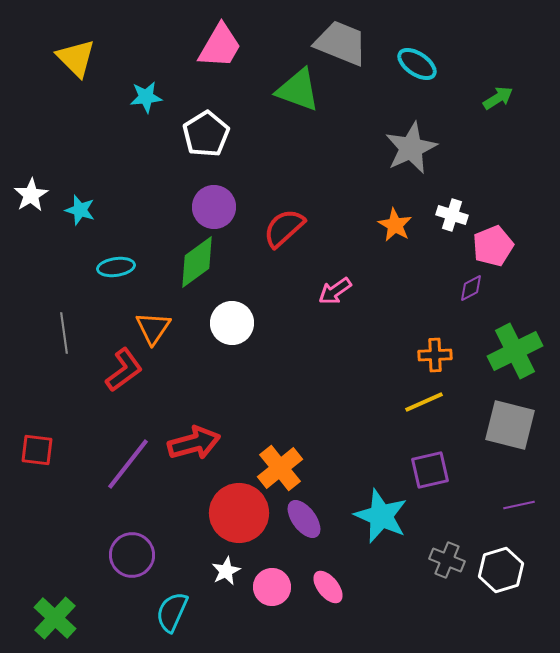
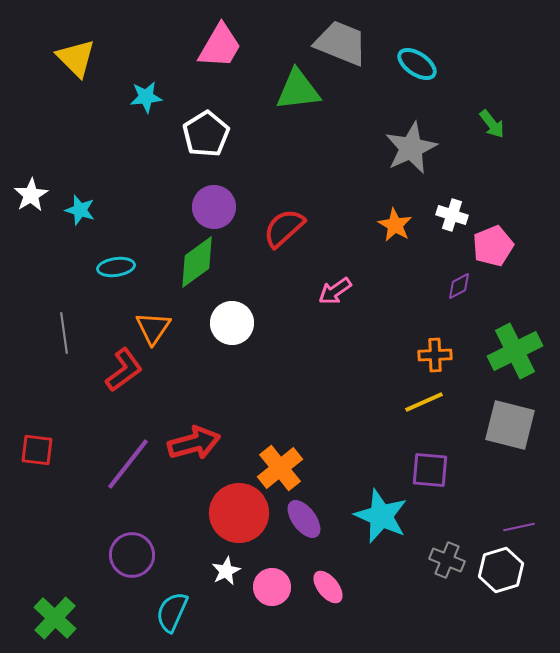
green triangle at (298, 90): rotated 27 degrees counterclockwise
green arrow at (498, 98): moved 6 px left, 26 px down; rotated 84 degrees clockwise
purple diamond at (471, 288): moved 12 px left, 2 px up
purple square at (430, 470): rotated 18 degrees clockwise
purple line at (519, 505): moved 22 px down
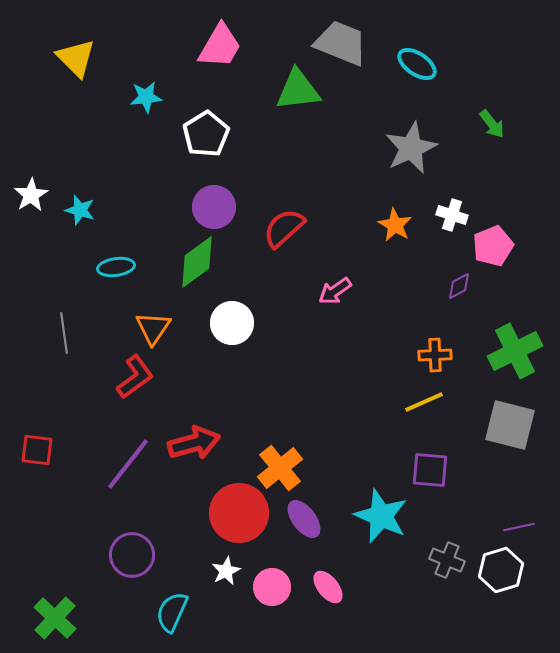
red L-shape at (124, 370): moved 11 px right, 7 px down
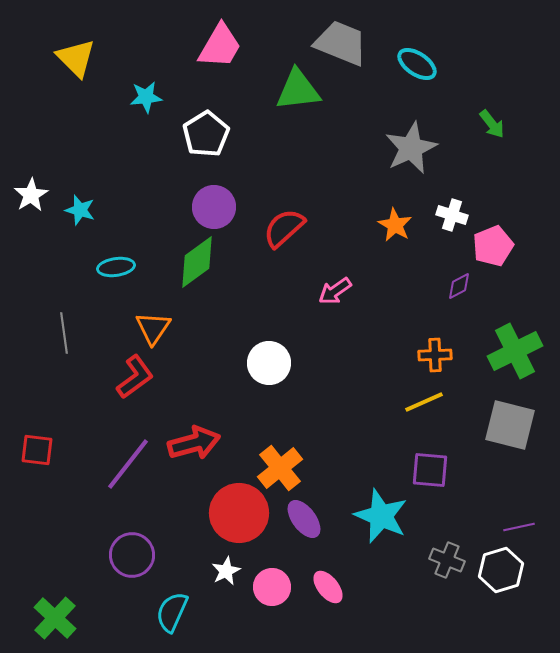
white circle at (232, 323): moved 37 px right, 40 px down
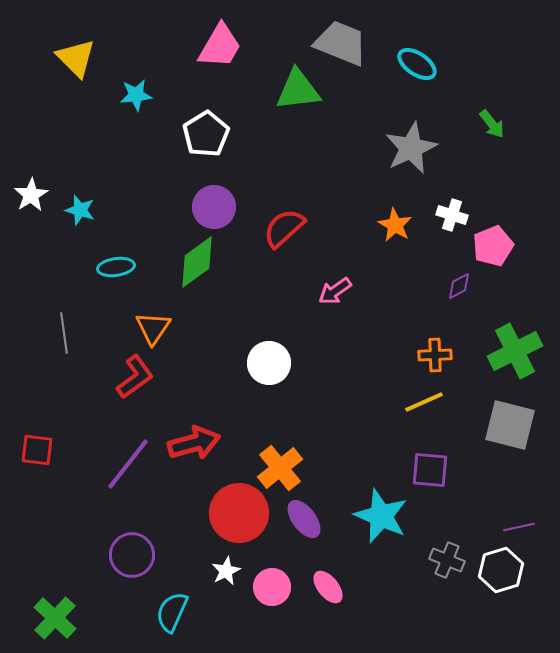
cyan star at (146, 97): moved 10 px left, 2 px up
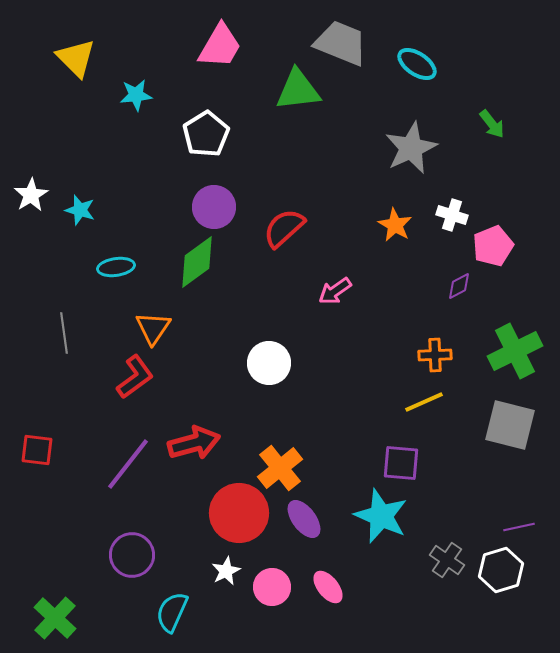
purple square at (430, 470): moved 29 px left, 7 px up
gray cross at (447, 560): rotated 12 degrees clockwise
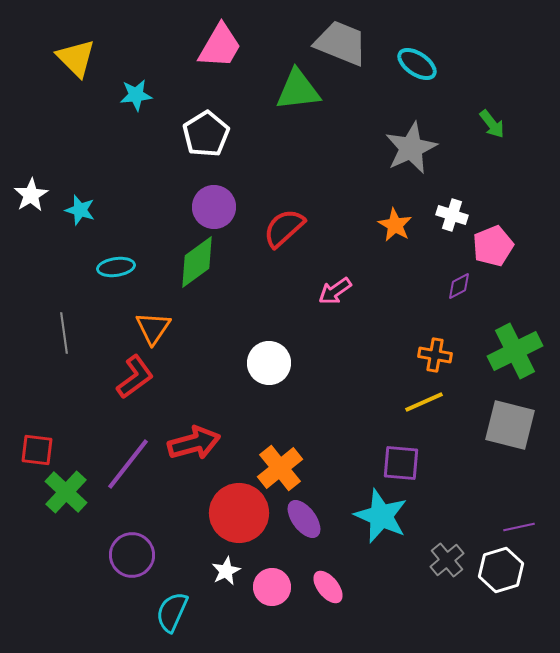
orange cross at (435, 355): rotated 12 degrees clockwise
gray cross at (447, 560): rotated 16 degrees clockwise
green cross at (55, 618): moved 11 px right, 126 px up
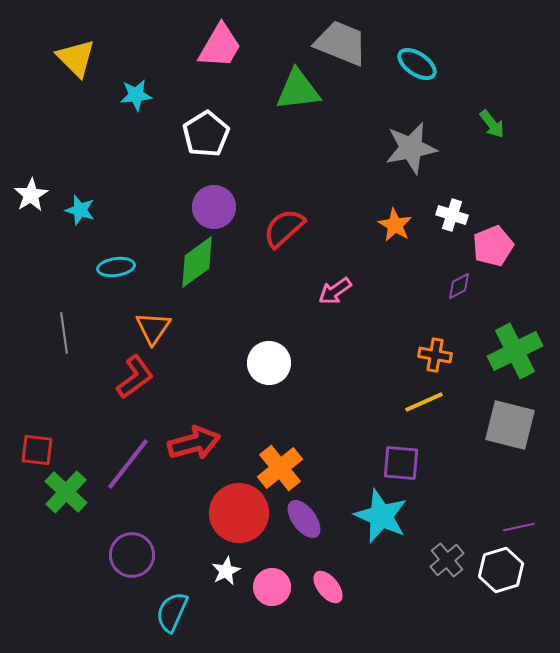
gray star at (411, 148): rotated 14 degrees clockwise
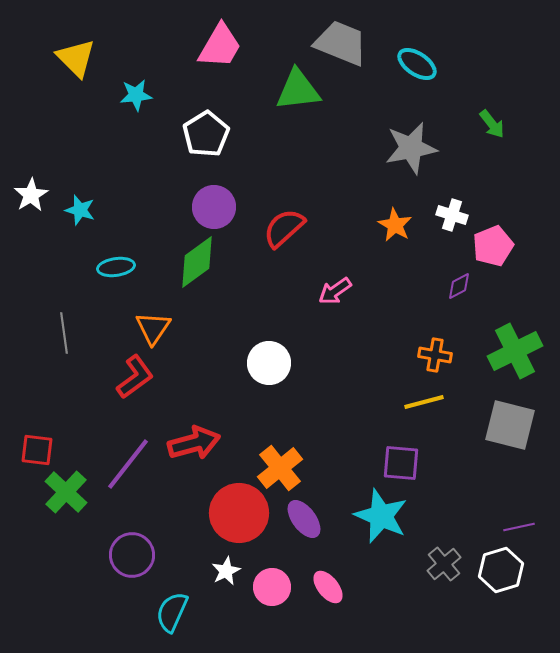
yellow line at (424, 402): rotated 9 degrees clockwise
gray cross at (447, 560): moved 3 px left, 4 px down
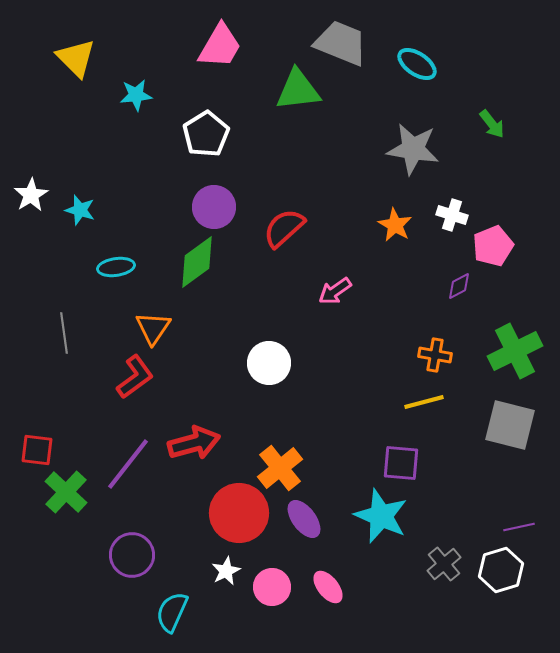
gray star at (411, 148): moved 2 px right, 1 px down; rotated 20 degrees clockwise
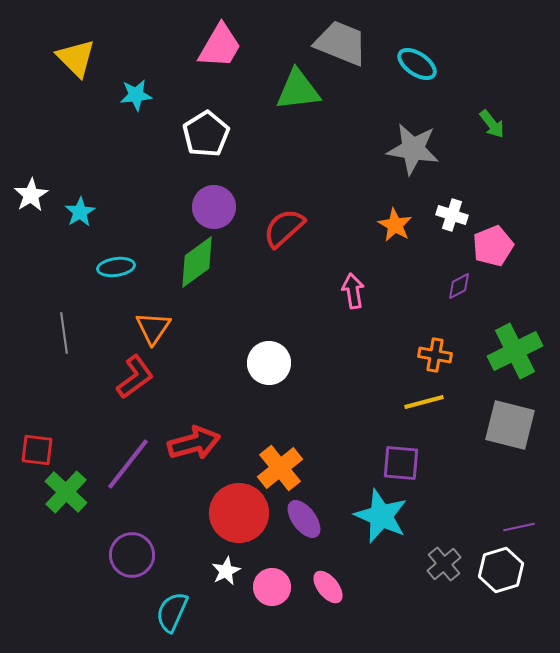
cyan star at (80, 210): moved 2 px down; rotated 24 degrees clockwise
pink arrow at (335, 291): moved 18 px right; rotated 116 degrees clockwise
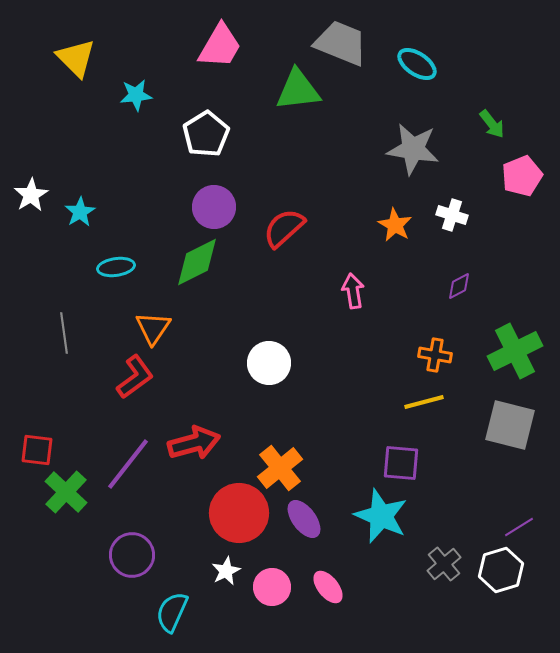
pink pentagon at (493, 246): moved 29 px right, 70 px up
green diamond at (197, 262): rotated 10 degrees clockwise
purple line at (519, 527): rotated 20 degrees counterclockwise
